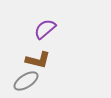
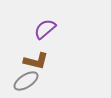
brown L-shape: moved 2 px left, 1 px down
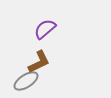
brown L-shape: moved 3 px right, 1 px down; rotated 40 degrees counterclockwise
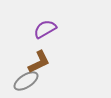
purple semicircle: rotated 10 degrees clockwise
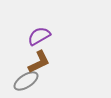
purple semicircle: moved 6 px left, 7 px down
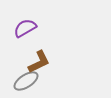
purple semicircle: moved 14 px left, 8 px up
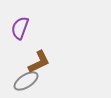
purple semicircle: moved 5 px left; rotated 40 degrees counterclockwise
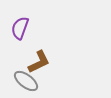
gray ellipse: rotated 70 degrees clockwise
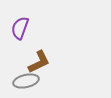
gray ellipse: rotated 50 degrees counterclockwise
